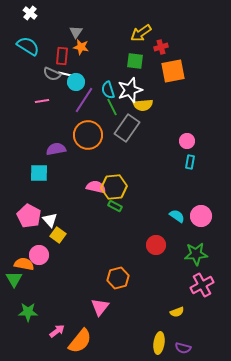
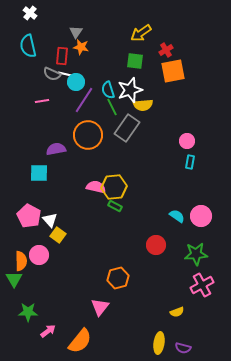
cyan semicircle at (28, 46): rotated 135 degrees counterclockwise
red cross at (161, 47): moved 5 px right, 3 px down; rotated 16 degrees counterclockwise
orange semicircle at (24, 264): moved 3 px left, 3 px up; rotated 78 degrees clockwise
pink arrow at (57, 331): moved 9 px left
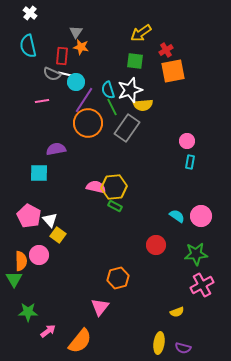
orange circle at (88, 135): moved 12 px up
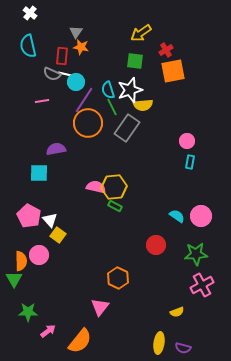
orange hexagon at (118, 278): rotated 20 degrees counterclockwise
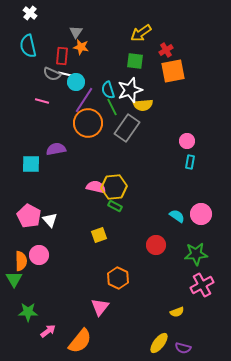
pink line at (42, 101): rotated 24 degrees clockwise
cyan square at (39, 173): moved 8 px left, 9 px up
pink circle at (201, 216): moved 2 px up
yellow square at (58, 235): moved 41 px right; rotated 35 degrees clockwise
yellow ellipse at (159, 343): rotated 30 degrees clockwise
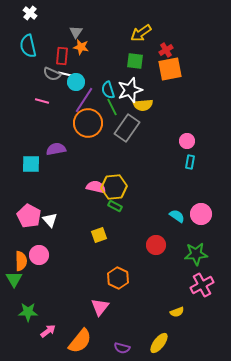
orange square at (173, 71): moved 3 px left, 2 px up
purple semicircle at (183, 348): moved 61 px left
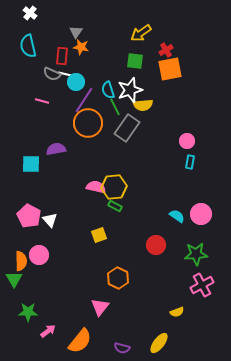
green line at (112, 107): moved 3 px right
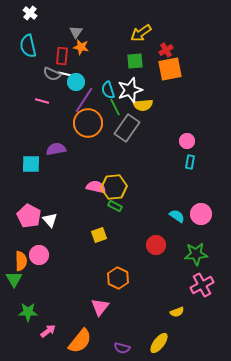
green square at (135, 61): rotated 12 degrees counterclockwise
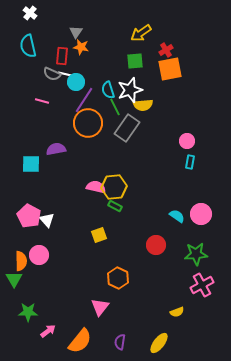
white triangle at (50, 220): moved 3 px left
purple semicircle at (122, 348): moved 2 px left, 6 px up; rotated 84 degrees clockwise
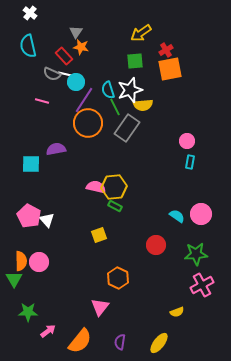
red rectangle at (62, 56): moved 2 px right; rotated 48 degrees counterclockwise
pink circle at (39, 255): moved 7 px down
